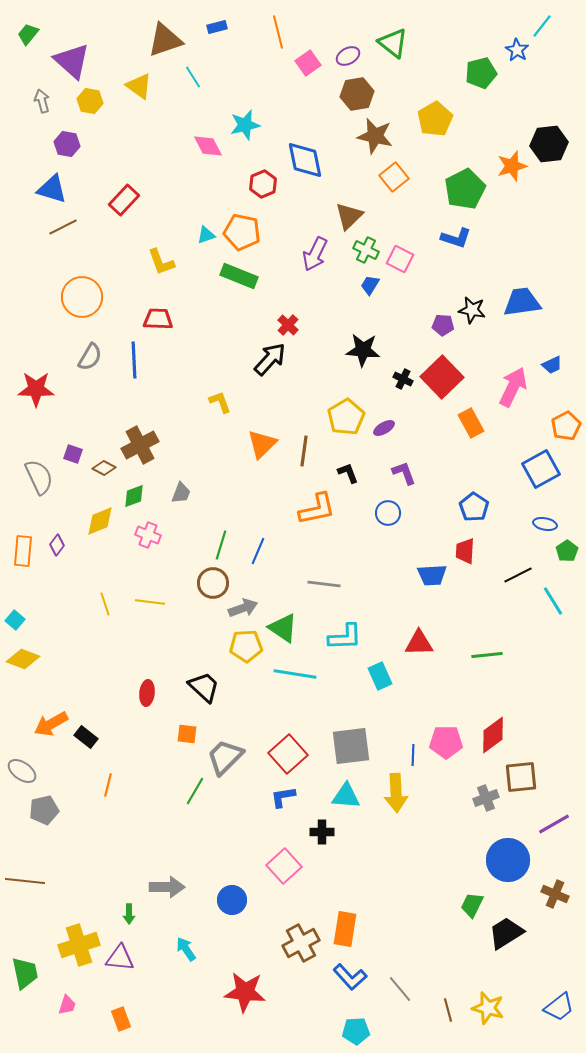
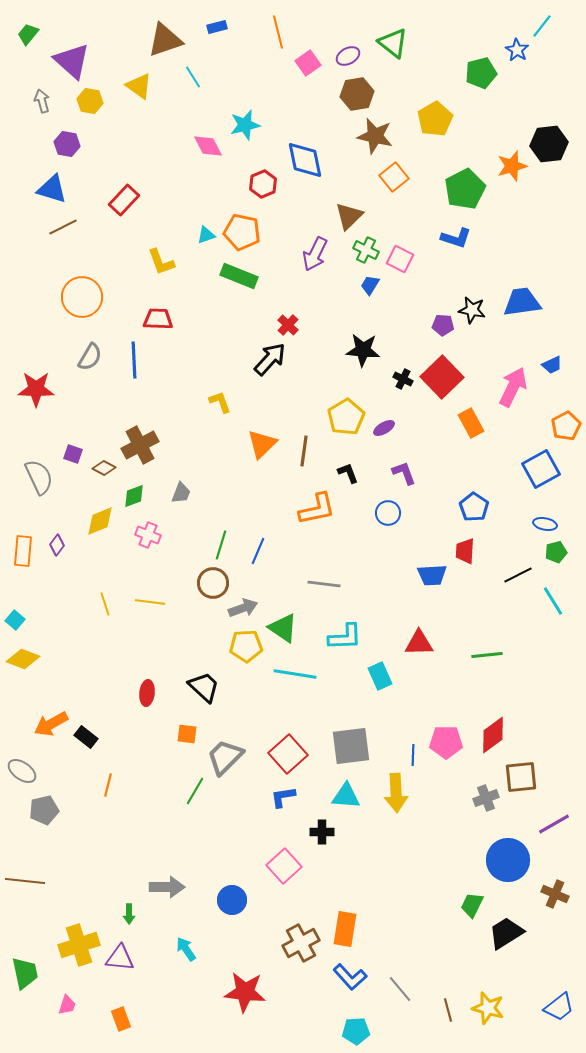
green pentagon at (567, 551): moved 11 px left, 1 px down; rotated 20 degrees clockwise
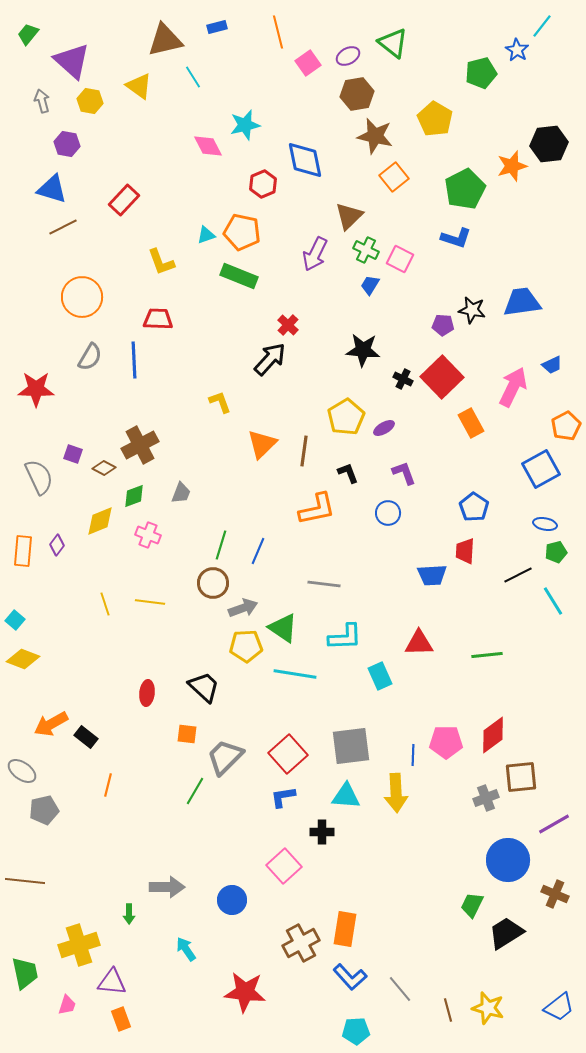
brown triangle at (165, 40): rotated 6 degrees clockwise
yellow pentagon at (435, 119): rotated 12 degrees counterclockwise
purple triangle at (120, 958): moved 8 px left, 24 px down
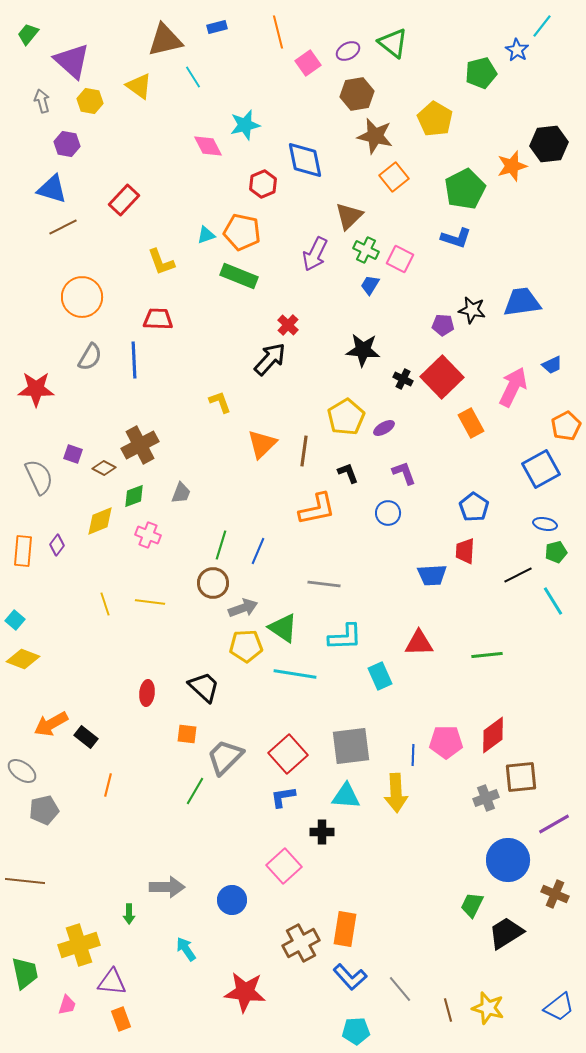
purple ellipse at (348, 56): moved 5 px up
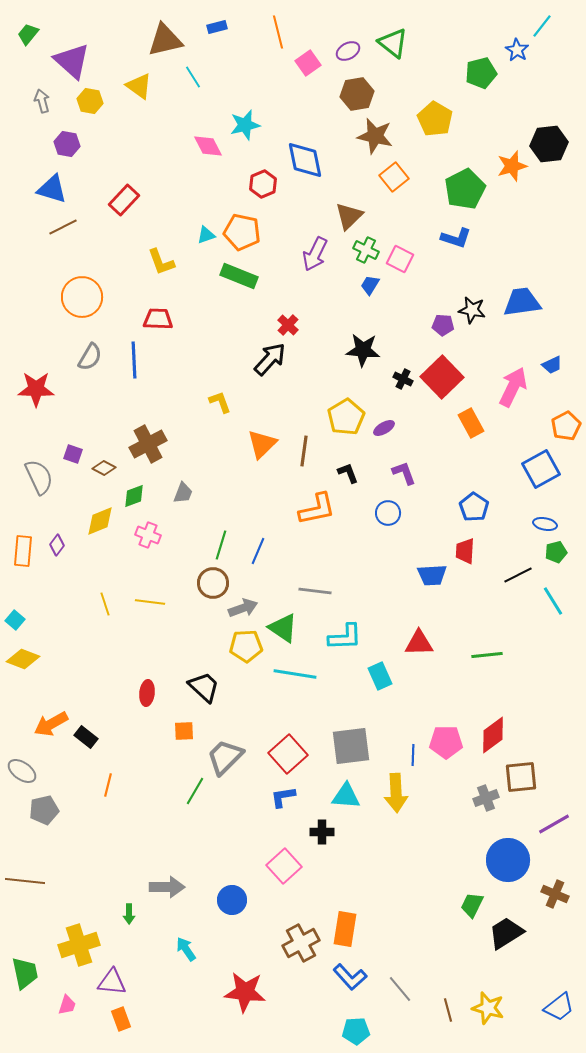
brown cross at (140, 445): moved 8 px right, 1 px up
gray trapezoid at (181, 493): moved 2 px right
gray line at (324, 584): moved 9 px left, 7 px down
orange square at (187, 734): moved 3 px left, 3 px up; rotated 10 degrees counterclockwise
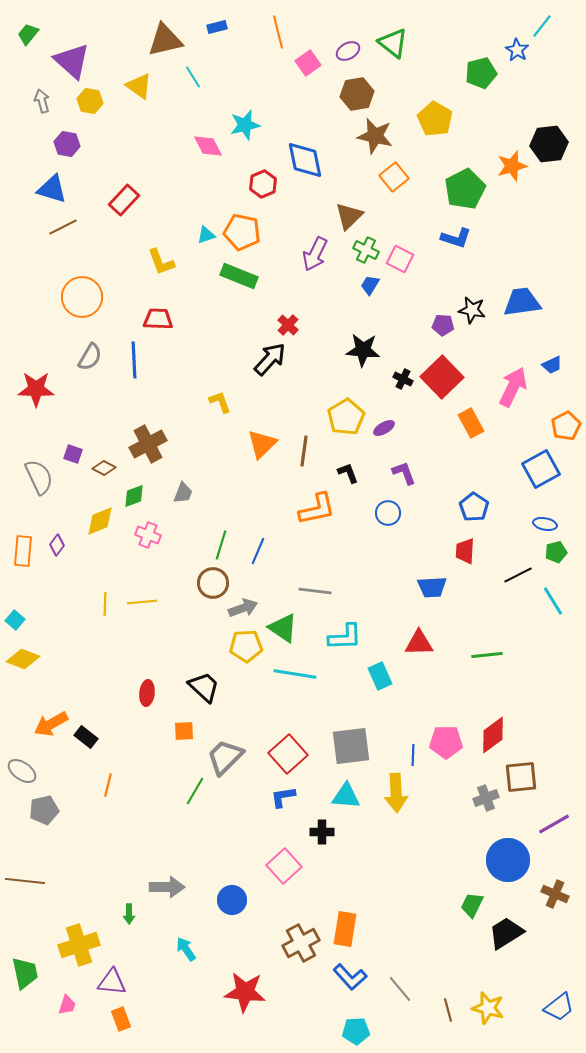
blue trapezoid at (432, 575): moved 12 px down
yellow line at (150, 602): moved 8 px left; rotated 12 degrees counterclockwise
yellow line at (105, 604): rotated 20 degrees clockwise
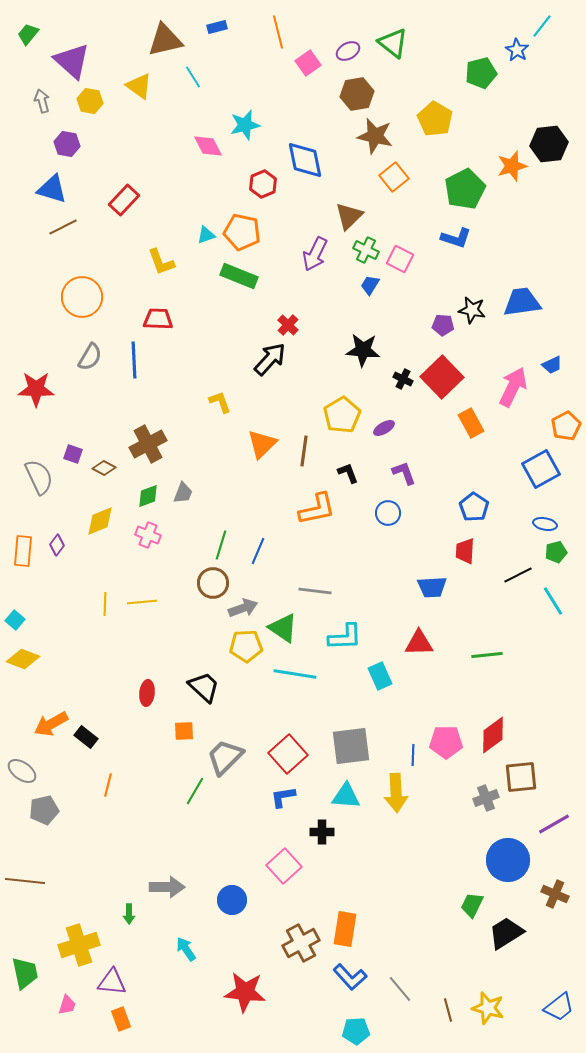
yellow pentagon at (346, 417): moved 4 px left, 2 px up
green diamond at (134, 496): moved 14 px right
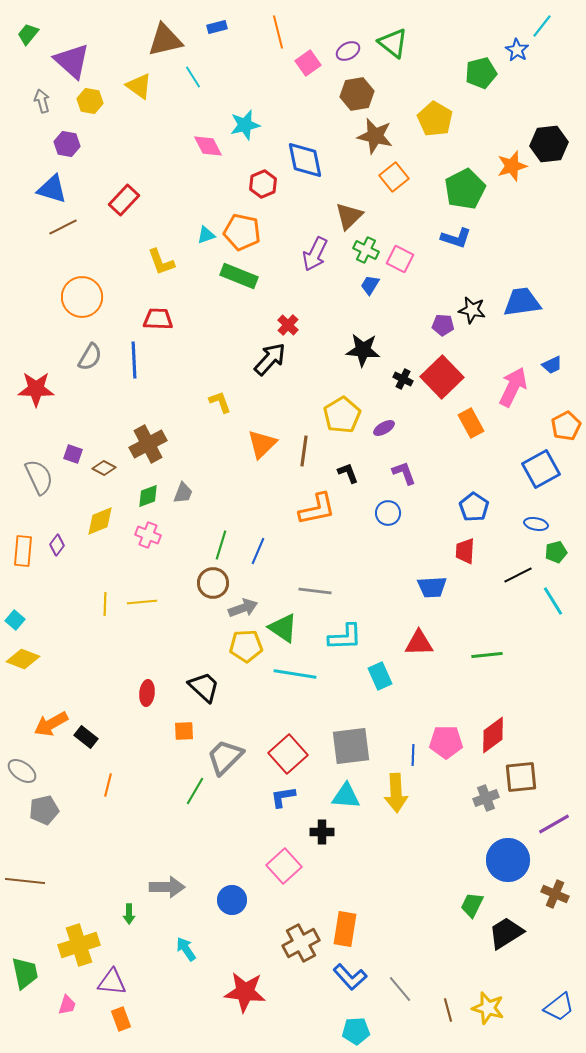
blue ellipse at (545, 524): moved 9 px left
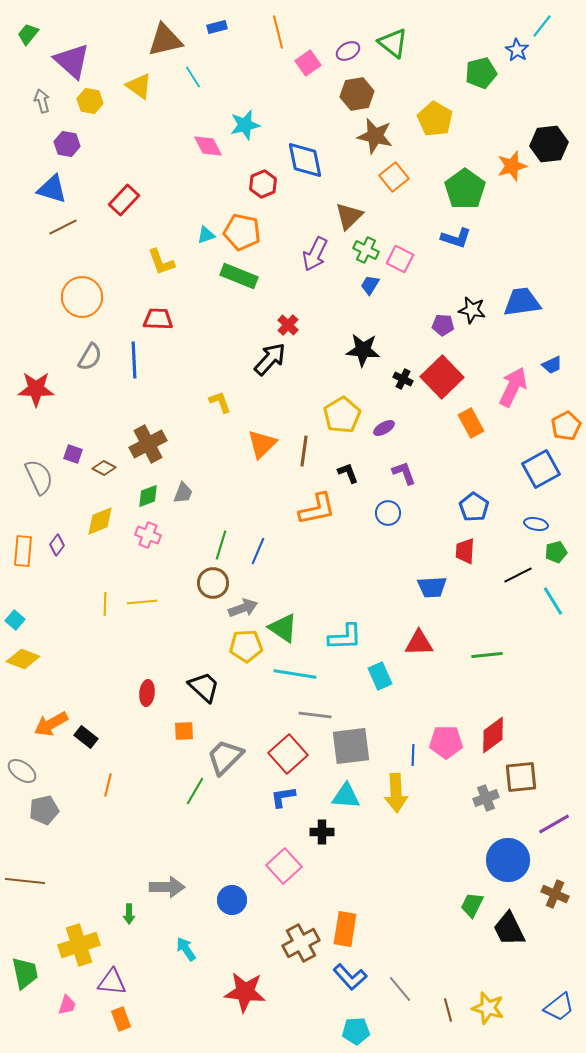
green pentagon at (465, 189): rotated 9 degrees counterclockwise
gray line at (315, 591): moved 124 px down
black trapezoid at (506, 933): moved 3 px right, 4 px up; rotated 84 degrees counterclockwise
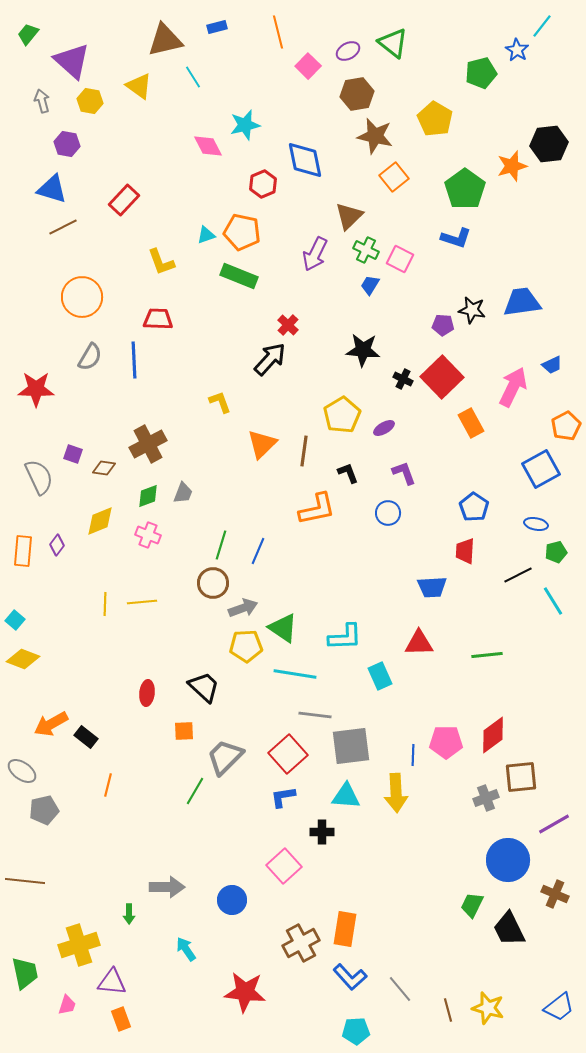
pink square at (308, 63): moved 3 px down; rotated 10 degrees counterclockwise
brown diamond at (104, 468): rotated 20 degrees counterclockwise
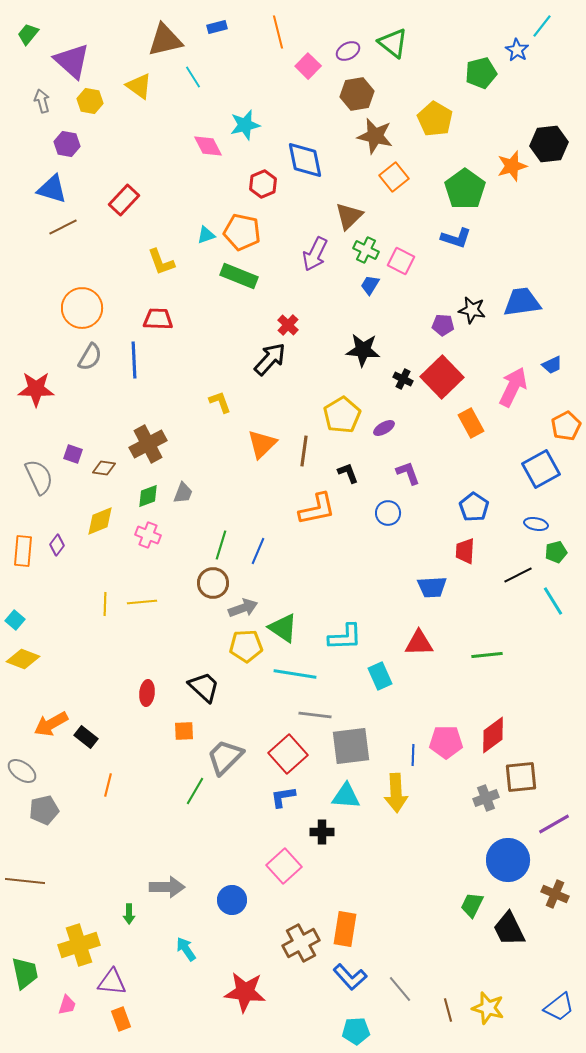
pink square at (400, 259): moved 1 px right, 2 px down
orange circle at (82, 297): moved 11 px down
purple L-shape at (404, 473): moved 4 px right
